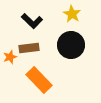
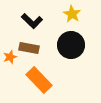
brown rectangle: rotated 18 degrees clockwise
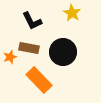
yellow star: moved 1 px up
black L-shape: rotated 20 degrees clockwise
black circle: moved 8 px left, 7 px down
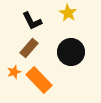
yellow star: moved 4 px left
brown rectangle: rotated 60 degrees counterclockwise
black circle: moved 8 px right
orange star: moved 4 px right, 15 px down
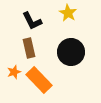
brown rectangle: rotated 54 degrees counterclockwise
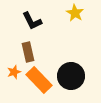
yellow star: moved 7 px right
brown rectangle: moved 1 px left, 4 px down
black circle: moved 24 px down
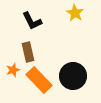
orange star: moved 1 px left, 2 px up
black circle: moved 2 px right
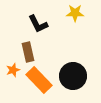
yellow star: rotated 30 degrees counterclockwise
black L-shape: moved 6 px right, 3 px down
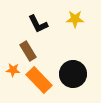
yellow star: moved 6 px down
brown rectangle: moved 1 px up; rotated 18 degrees counterclockwise
orange star: rotated 24 degrees clockwise
black circle: moved 2 px up
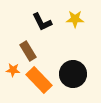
black L-shape: moved 4 px right, 2 px up
